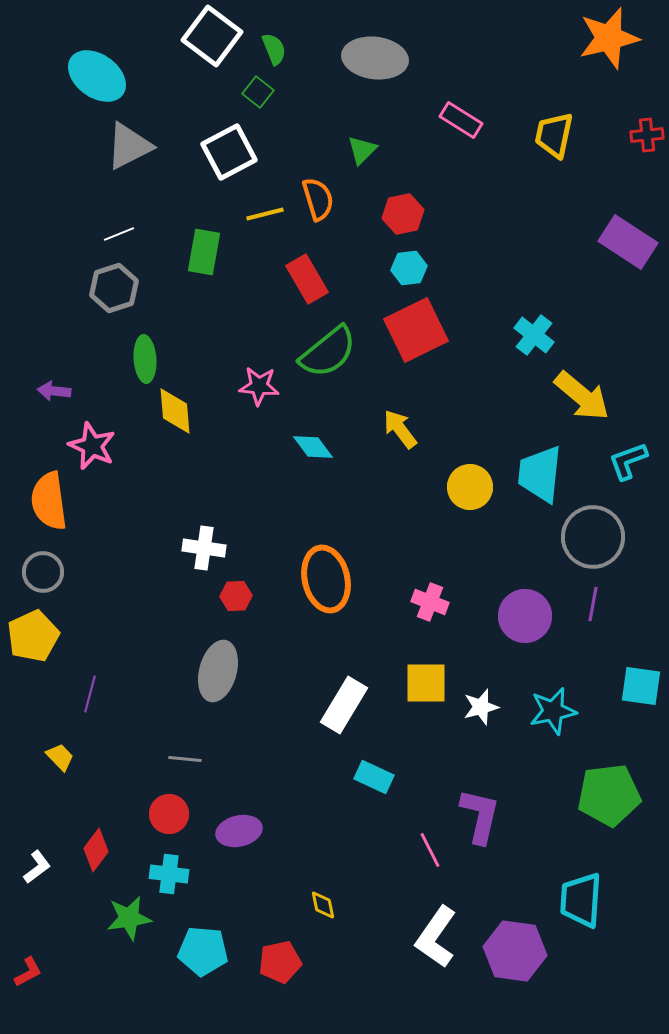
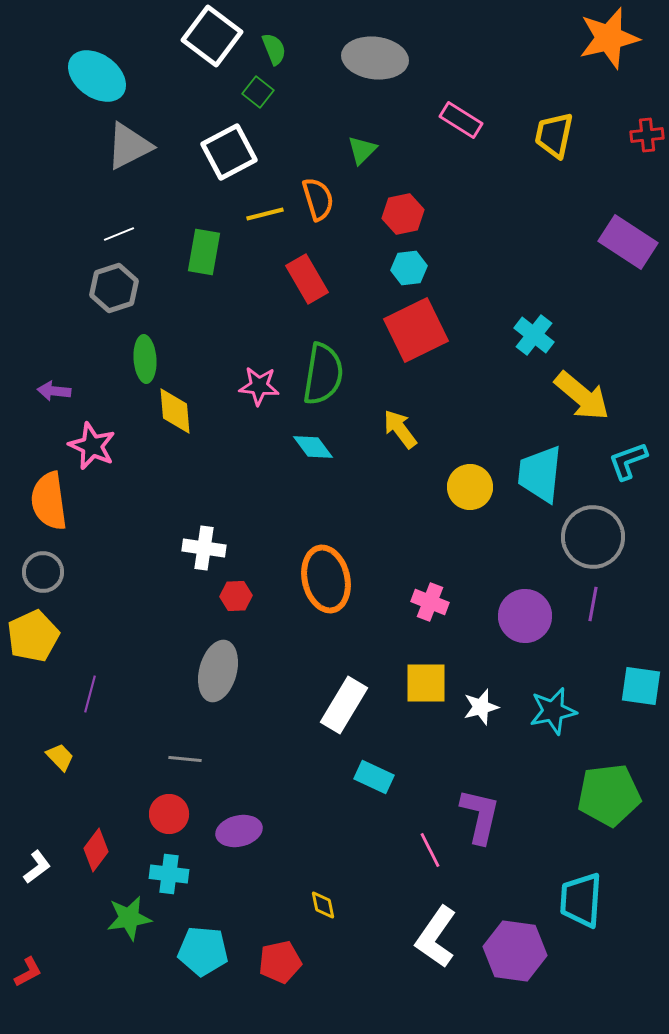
green semicircle at (328, 352): moved 5 px left, 22 px down; rotated 42 degrees counterclockwise
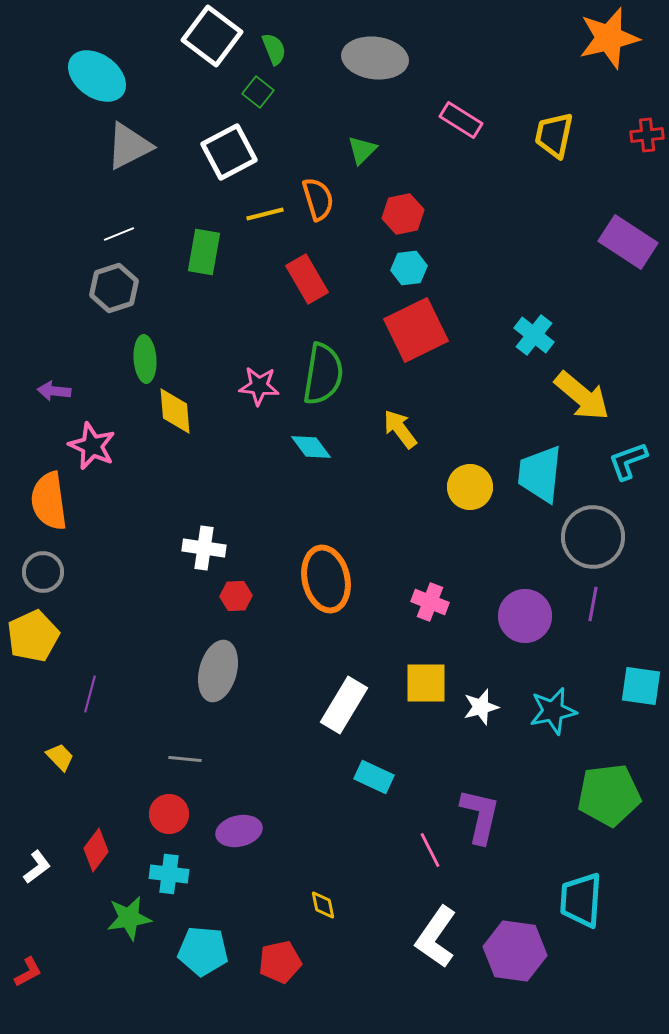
cyan diamond at (313, 447): moved 2 px left
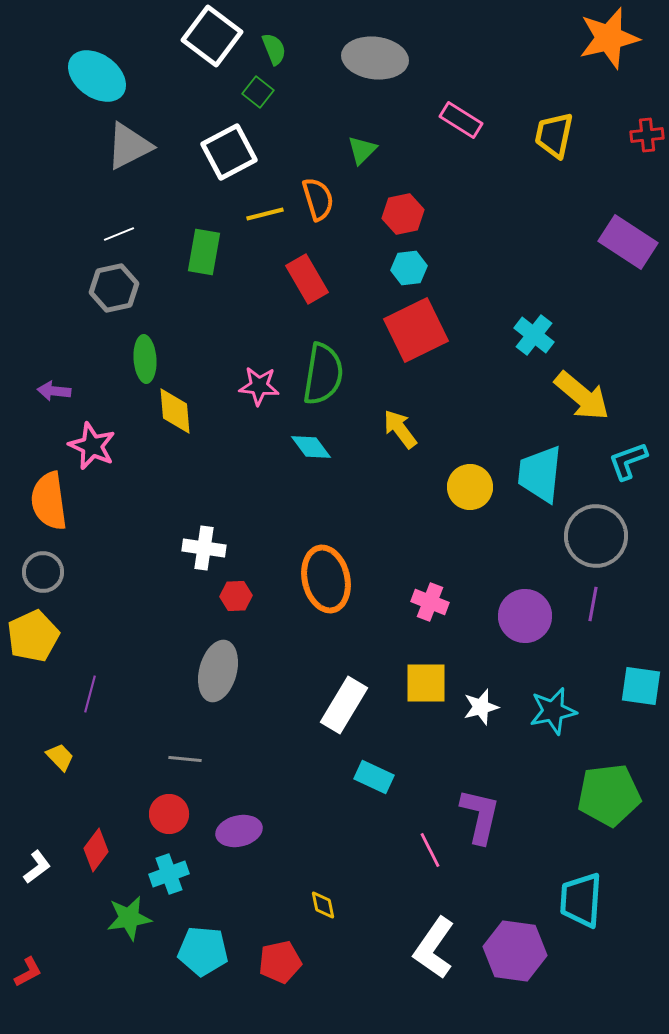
gray hexagon at (114, 288): rotated 6 degrees clockwise
gray circle at (593, 537): moved 3 px right, 1 px up
cyan cross at (169, 874): rotated 27 degrees counterclockwise
white L-shape at (436, 937): moved 2 px left, 11 px down
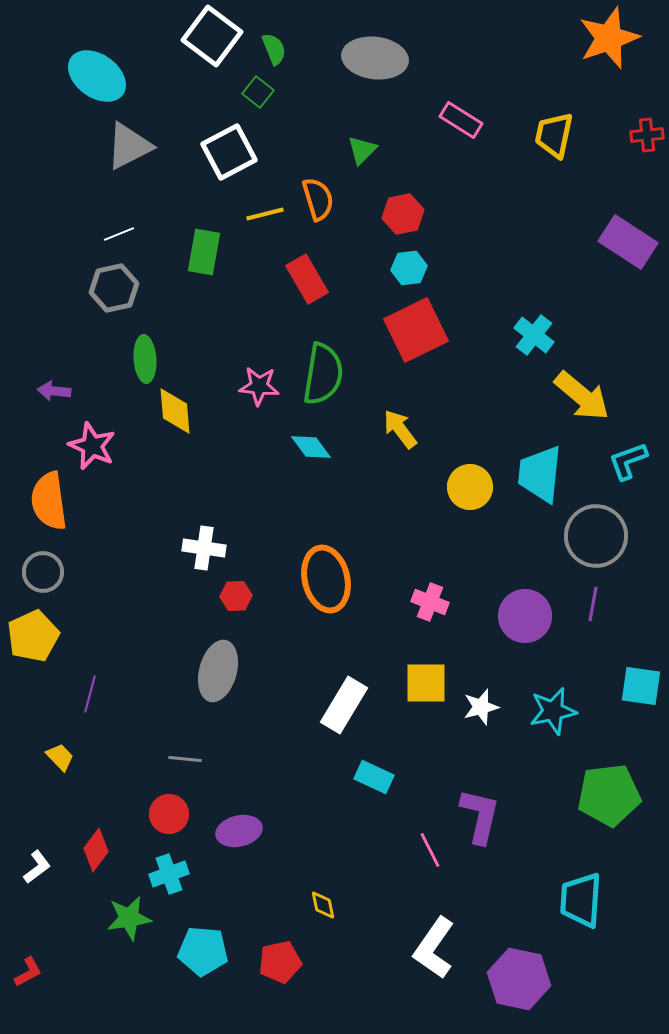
orange star at (609, 38): rotated 6 degrees counterclockwise
purple hexagon at (515, 951): moved 4 px right, 28 px down; rotated 4 degrees clockwise
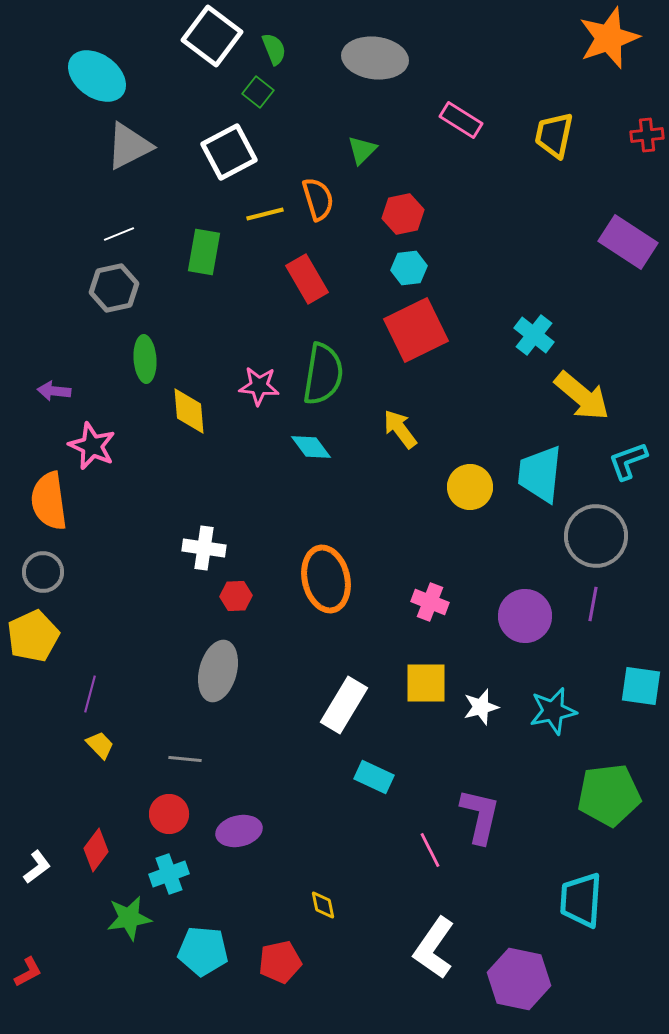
yellow diamond at (175, 411): moved 14 px right
yellow trapezoid at (60, 757): moved 40 px right, 12 px up
